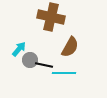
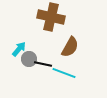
gray circle: moved 1 px left, 1 px up
black line: moved 1 px left, 1 px up
cyan line: rotated 20 degrees clockwise
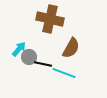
brown cross: moved 1 px left, 2 px down
brown semicircle: moved 1 px right, 1 px down
gray circle: moved 2 px up
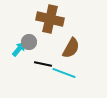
gray circle: moved 15 px up
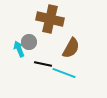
cyan arrow: rotated 63 degrees counterclockwise
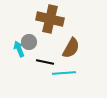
black line: moved 2 px right, 2 px up
cyan line: rotated 25 degrees counterclockwise
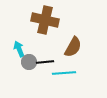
brown cross: moved 5 px left, 1 px down
gray circle: moved 20 px down
brown semicircle: moved 2 px right, 1 px up
black line: rotated 18 degrees counterclockwise
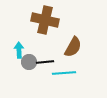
cyan arrow: moved 1 px down; rotated 21 degrees clockwise
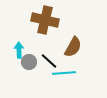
black line: moved 4 px right, 1 px up; rotated 48 degrees clockwise
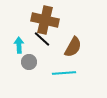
cyan arrow: moved 5 px up
black line: moved 7 px left, 22 px up
